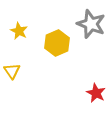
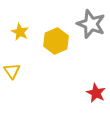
yellow star: moved 1 px right, 1 px down
yellow hexagon: moved 1 px left, 2 px up
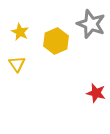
yellow triangle: moved 5 px right, 7 px up
red star: rotated 12 degrees counterclockwise
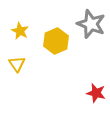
yellow star: moved 1 px up
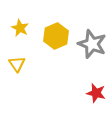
gray star: moved 1 px right, 20 px down
yellow star: moved 3 px up
yellow hexagon: moved 5 px up
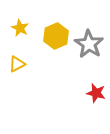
gray star: moved 3 px left; rotated 12 degrees clockwise
yellow triangle: rotated 36 degrees clockwise
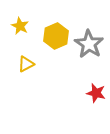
yellow star: moved 2 px up
yellow triangle: moved 9 px right
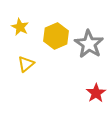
yellow star: moved 1 px down
yellow triangle: rotated 12 degrees counterclockwise
red star: rotated 24 degrees clockwise
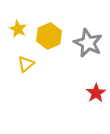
yellow star: moved 2 px left, 2 px down
yellow hexagon: moved 7 px left
gray star: moved 1 px left, 1 px up; rotated 8 degrees counterclockwise
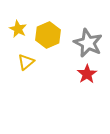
yellow hexagon: moved 1 px left, 1 px up
yellow triangle: moved 2 px up
red star: moved 9 px left, 19 px up
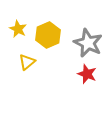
yellow triangle: moved 1 px right
red star: rotated 18 degrees counterclockwise
